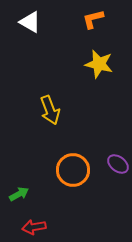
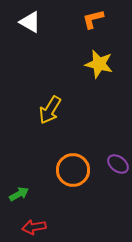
yellow arrow: rotated 52 degrees clockwise
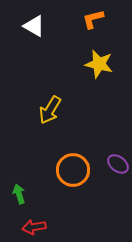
white triangle: moved 4 px right, 4 px down
green arrow: rotated 78 degrees counterclockwise
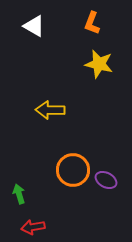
orange L-shape: moved 1 px left, 4 px down; rotated 55 degrees counterclockwise
yellow arrow: rotated 60 degrees clockwise
purple ellipse: moved 12 px left, 16 px down; rotated 10 degrees counterclockwise
red arrow: moved 1 px left
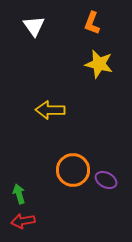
white triangle: rotated 25 degrees clockwise
red arrow: moved 10 px left, 6 px up
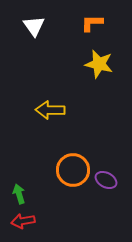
orange L-shape: rotated 70 degrees clockwise
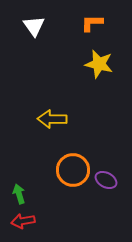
yellow arrow: moved 2 px right, 9 px down
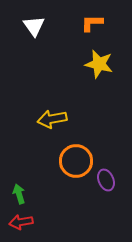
yellow arrow: rotated 12 degrees counterclockwise
orange circle: moved 3 px right, 9 px up
purple ellipse: rotated 40 degrees clockwise
red arrow: moved 2 px left, 1 px down
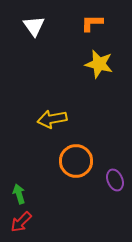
purple ellipse: moved 9 px right
red arrow: rotated 35 degrees counterclockwise
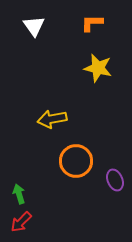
yellow star: moved 1 px left, 4 px down
